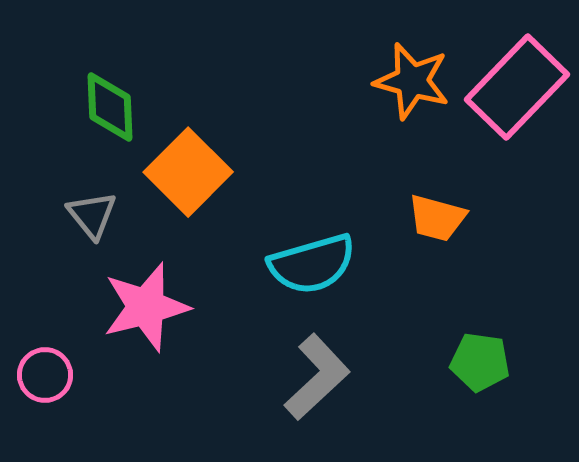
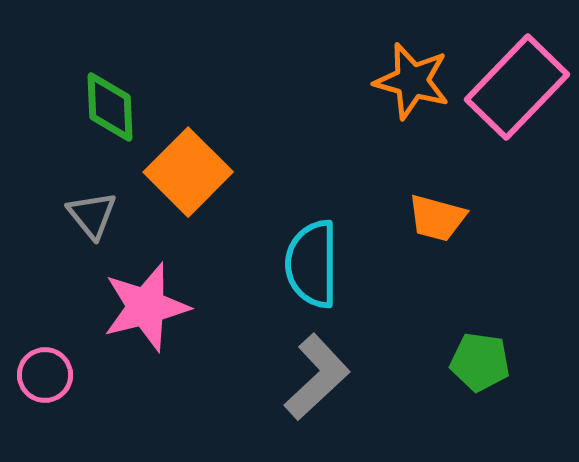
cyan semicircle: rotated 106 degrees clockwise
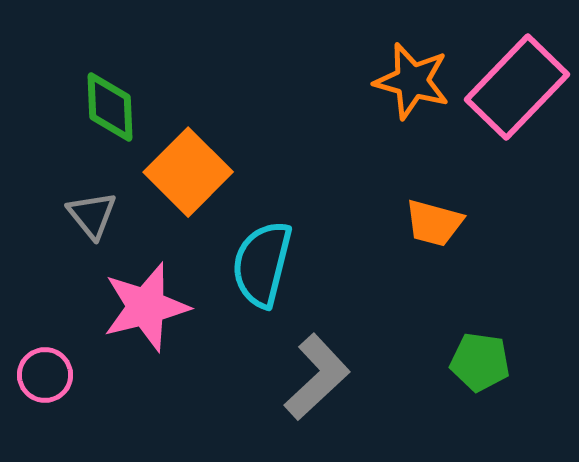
orange trapezoid: moved 3 px left, 5 px down
cyan semicircle: moved 50 px left; rotated 14 degrees clockwise
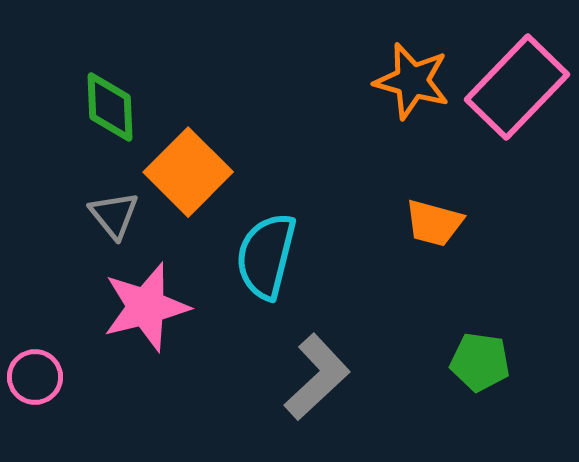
gray triangle: moved 22 px right
cyan semicircle: moved 4 px right, 8 px up
pink circle: moved 10 px left, 2 px down
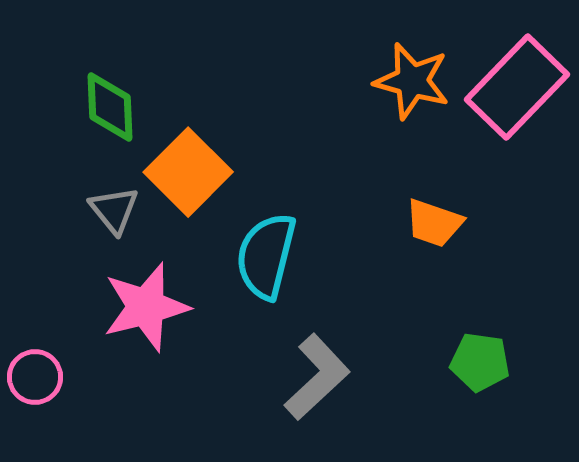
gray triangle: moved 5 px up
orange trapezoid: rotated 4 degrees clockwise
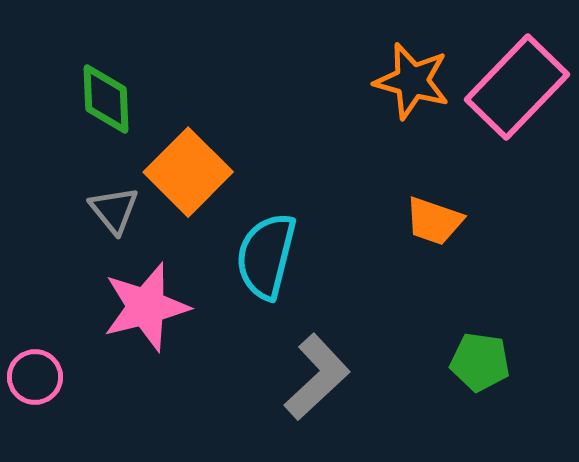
green diamond: moved 4 px left, 8 px up
orange trapezoid: moved 2 px up
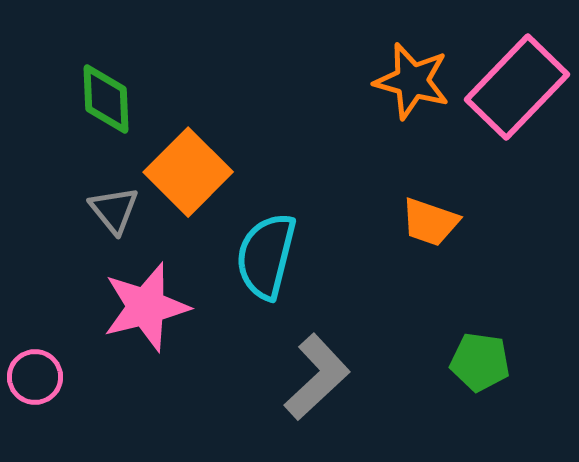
orange trapezoid: moved 4 px left, 1 px down
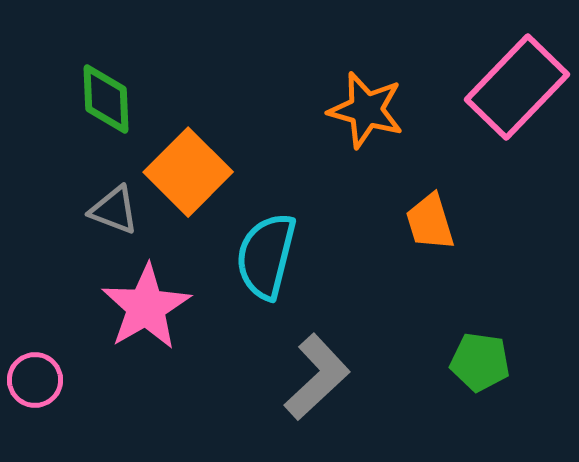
orange star: moved 46 px left, 29 px down
gray triangle: rotated 30 degrees counterclockwise
orange trapezoid: rotated 54 degrees clockwise
pink star: rotated 16 degrees counterclockwise
pink circle: moved 3 px down
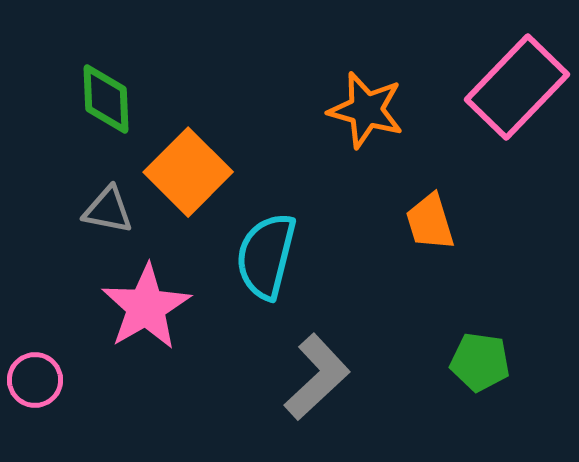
gray triangle: moved 6 px left; rotated 10 degrees counterclockwise
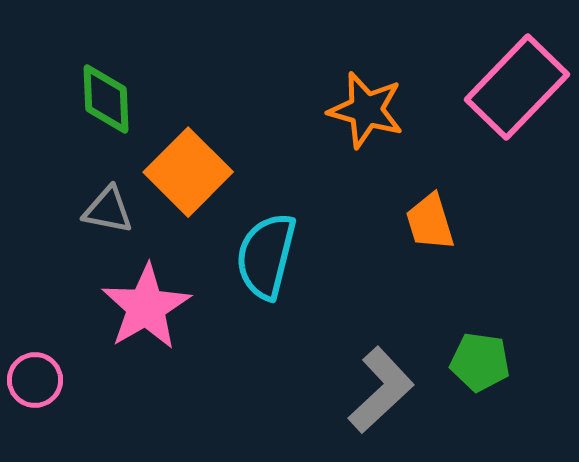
gray L-shape: moved 64 px right, 13 px down
